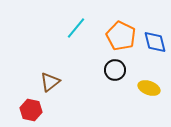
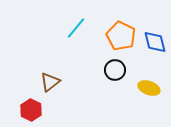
red hexagon: rotated 15 degrees clockwise
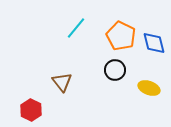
blue diamond: moved 1 px left, 1 px down
brown triangle: moved 12 px right; rotated 30 degrees counterclockwise
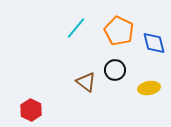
orange pentagon: moved 2 px left, 5 px up
brown triangle: moved 24 px right; rotated 15 degrees counterclockwise
yellow ellipse: rotated 30 degrees counterclockwise
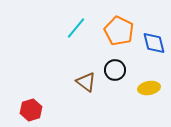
red hexagon: rotated 15 degrees clockwise
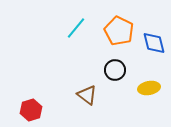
brown triangle: moved 1 px right, 13 px down
